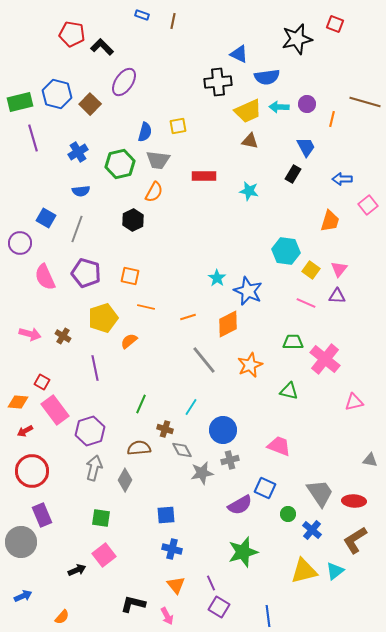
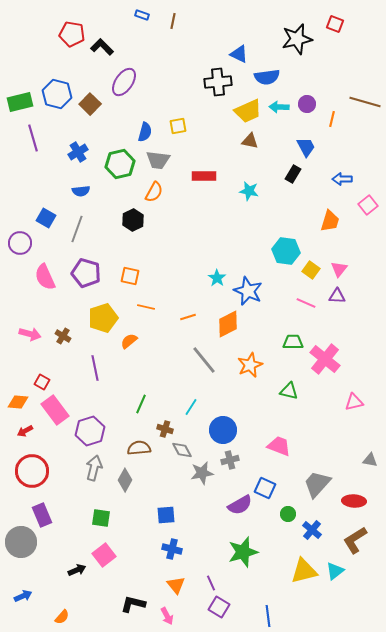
gray trapezoid at (320, 493): moved 3 px left, 9 px up; rotated 104 degrees counterclockwise
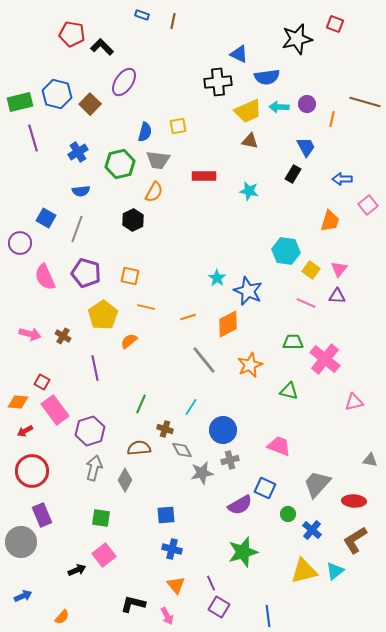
yellow pentagon at (103, 318): moved 3 px up; rotated 16 degrees counterclockwise
